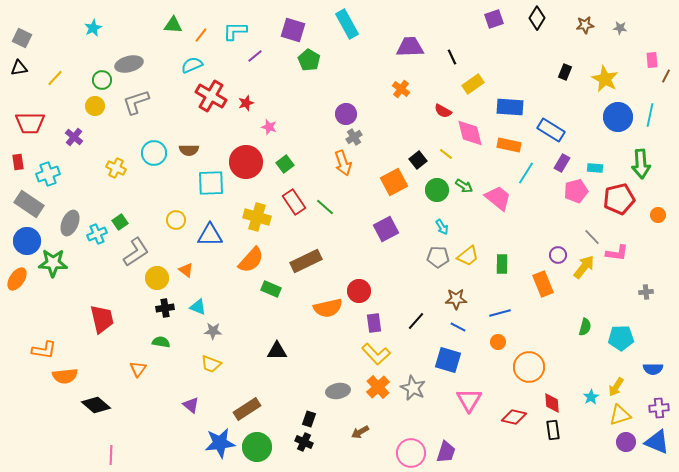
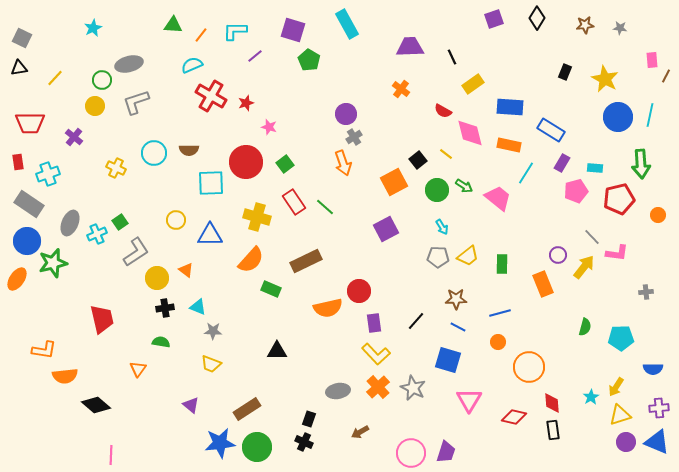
green star at (53, 263): rotated 16 degrees counterclockwise
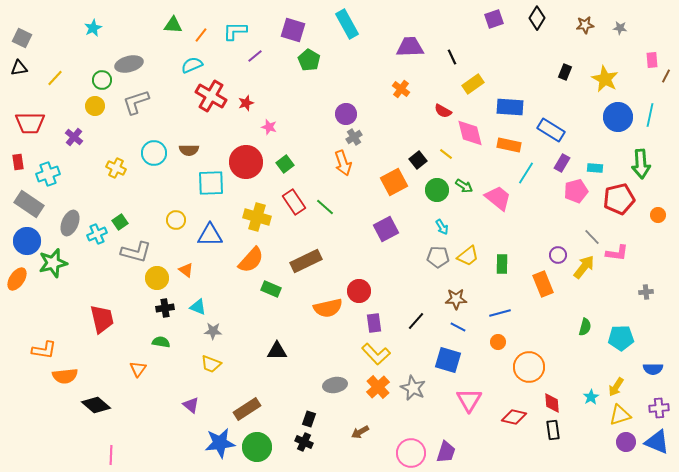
gray L-shape at (136, 252): rotated 48 degrees clockwise
gray ellipse at (338, 391): moved 3 px left, 6 px up
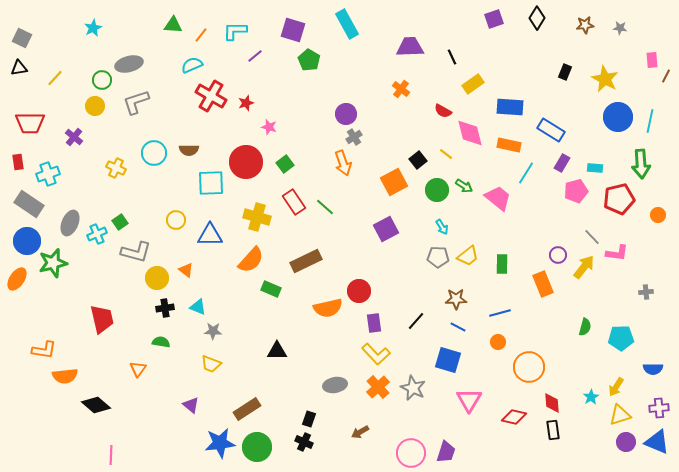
cyan line at (650, 115): moved 6 px down
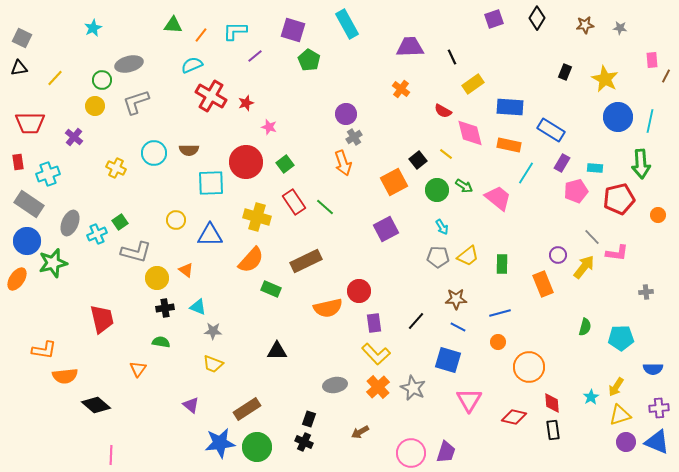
yellow trapezoid at (211, 364): moved 2 px right
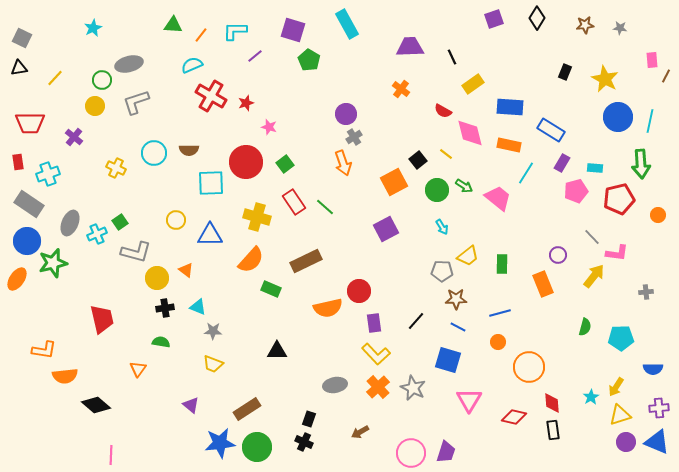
gray pentagon at (438, 257): moved 4 px right, 14 px down
yellow arrow at (584, 267): moved 10 px right, 9 px down
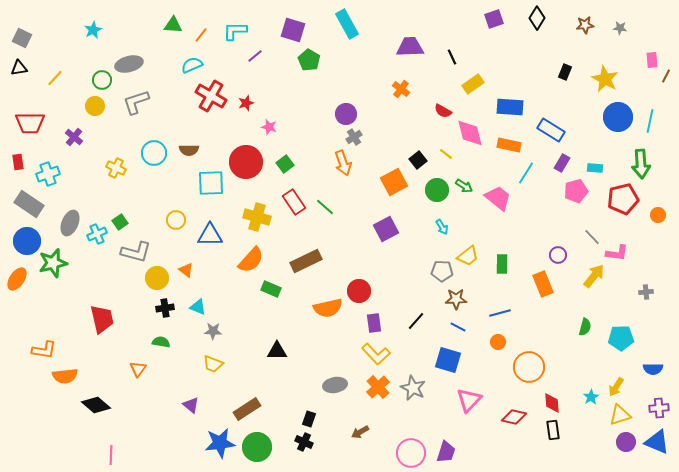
cyan star at (93, 28): moved 2 px down
red pentagon at (619, 199): moved 4 px right
pink triangle at (469, 400): rotated 12 degrees clockwise
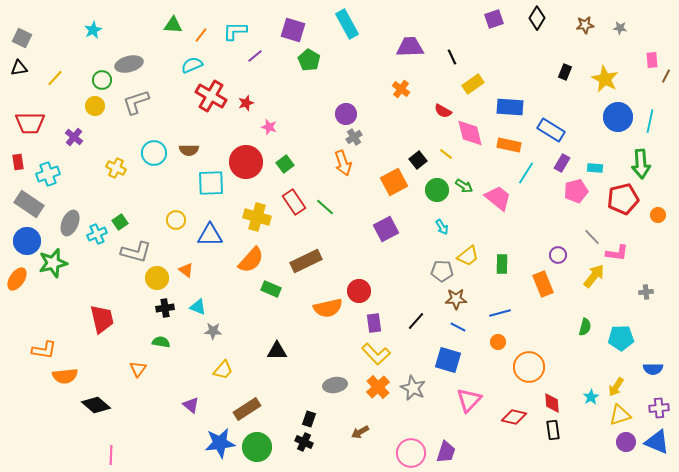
yellow trapezoid at (213, 364): moved 10 px right, 6 px down; rotated 70 degrees counterclockwise
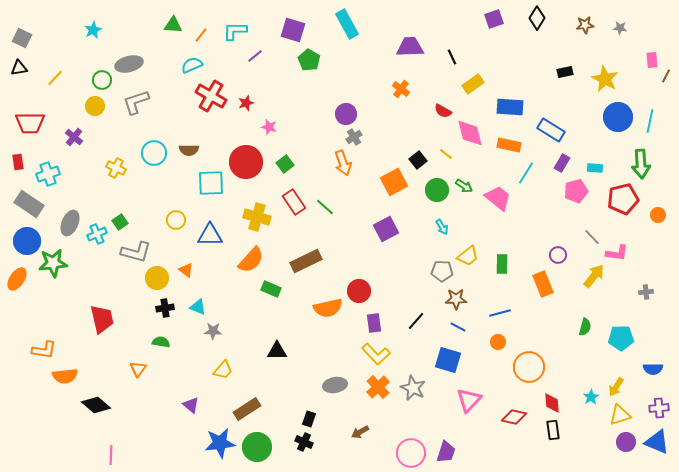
black rectangle at (565, 72): rotated 56 degrees clockwise
green star at (53, 263): rotated 8 degrees clockwise
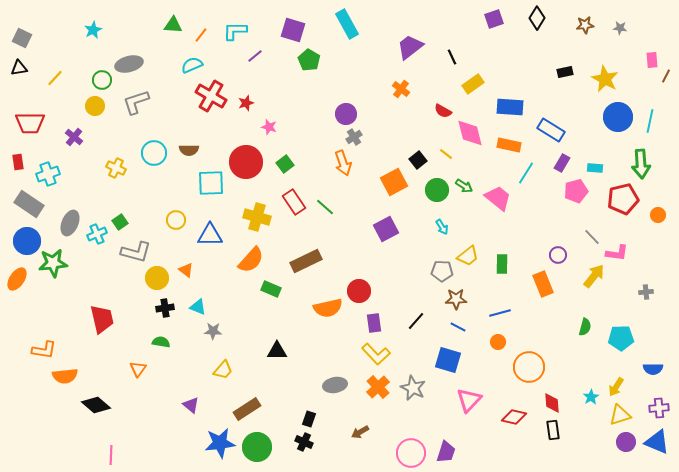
purple trapezoid at (410, 47): rotated 36 degrees counterclockwise
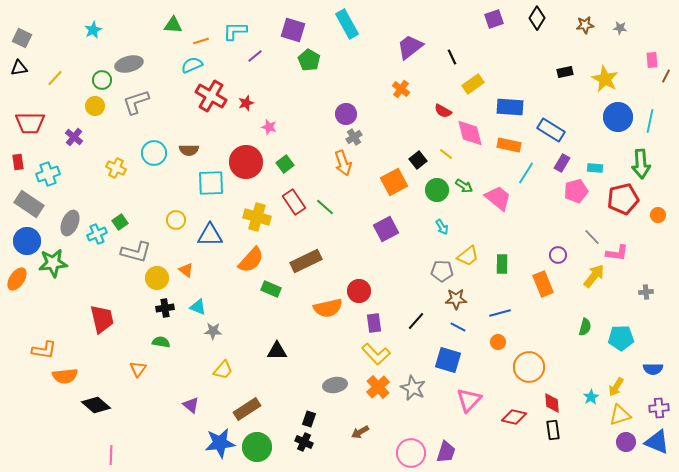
orange line at (201, 35): moved 6 px down; rotated 35 degrees clockwise
